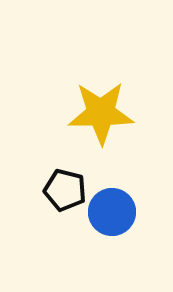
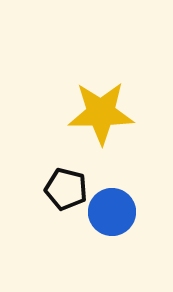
black pentagon: moved 1 px right, 1 px up
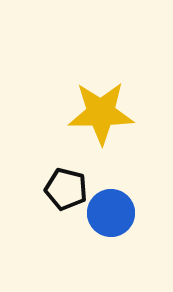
blue circle: moved 1 px left, 1 px down
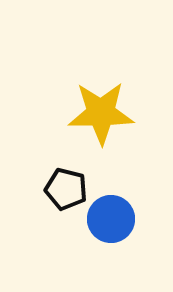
blue circle: moved 6 px down
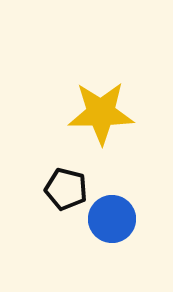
blue circle: moved 1 px right
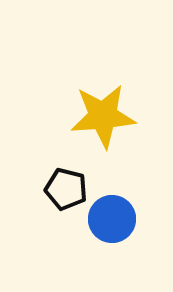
yellow star: moved 2 px right, 3 px down; rotated 4 degrees counterclockwise
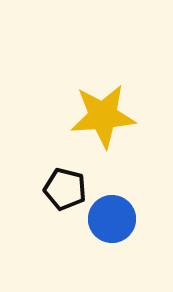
black pentagon: moved 1 px left
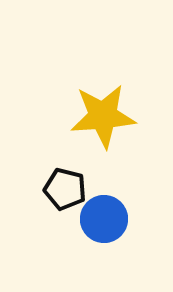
blue circle: moved 8 px left
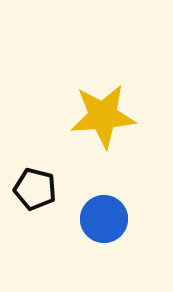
black pentagon: moved 30 px left
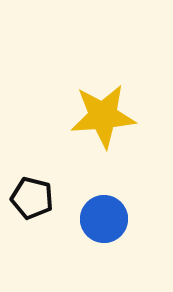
black pentagon: moved 3 px left, 9 px down
